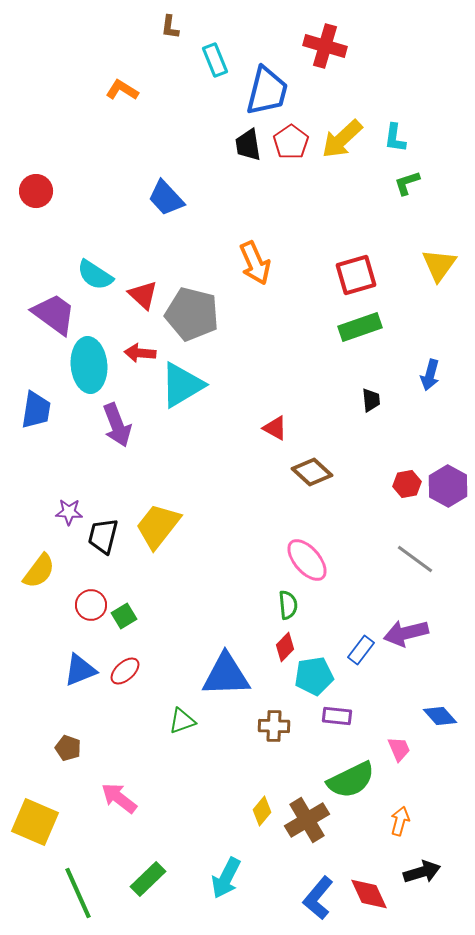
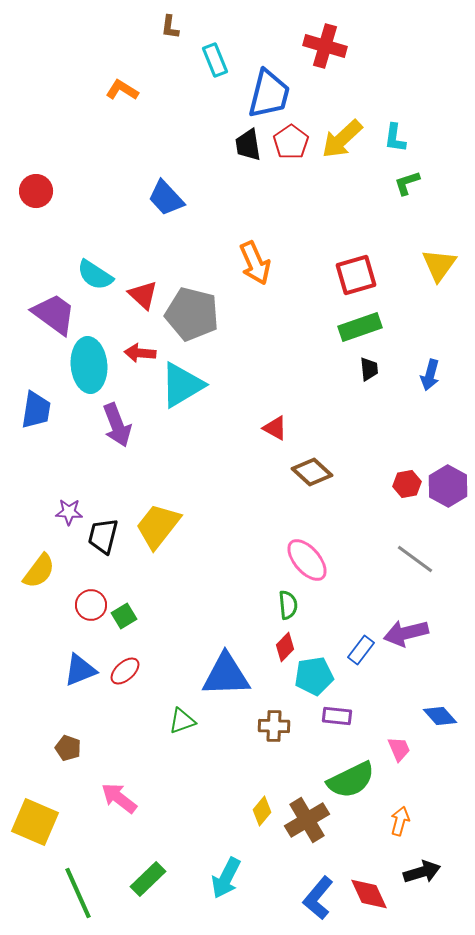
blue trapezoid at (267, 91): moved 2 px right, 3 px down
black trapezoid at (371, 400): moved 2 px left, 31 px up
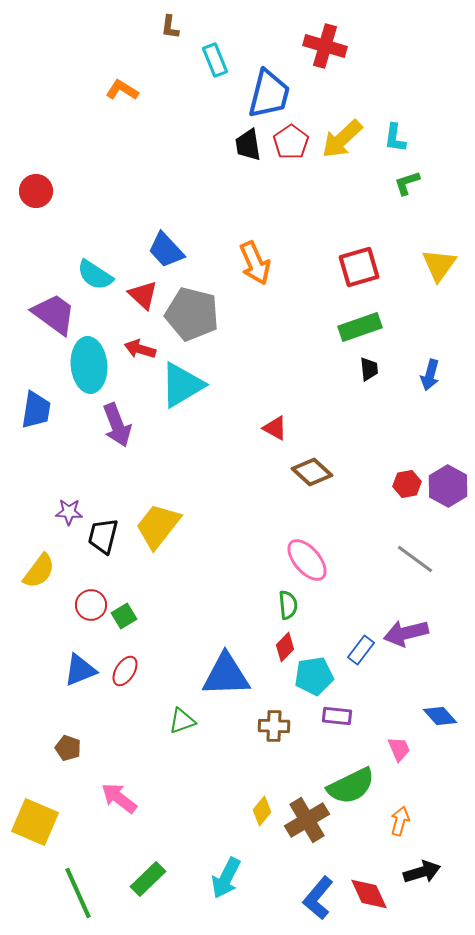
blue trapezoid at (166, 198): moved 52 px down
red square at (356, 275): moved 3 px right, 8 px up
red arrow at (140, 353): moved 4 px up; rotated 12 degrees clockwise
red ellipse at (125, 671): rotated 16 degrees counterclockwise
green semicircle at (351, 780): moved 6 px down
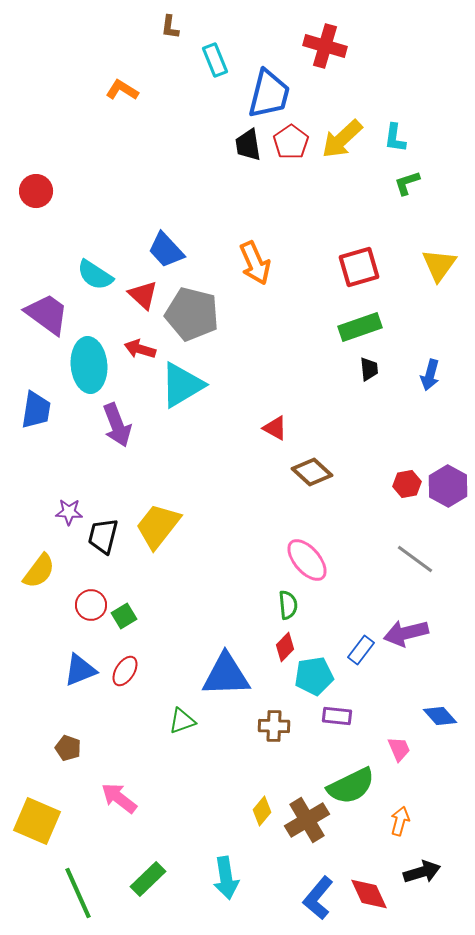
purple trapezoid at (54, 314): moved 7 px left
yellow square at (35, 822): moved 2 px right, 1 px up
cyan arrow at (226, 878): rotated 36 degrees counterclockwise
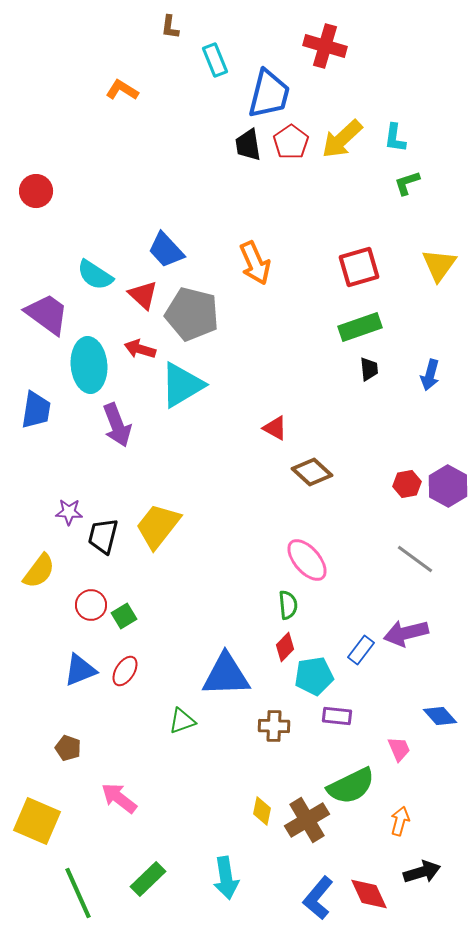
yellow diamond at (262, 811): rotated 28 degrees counterclockwise
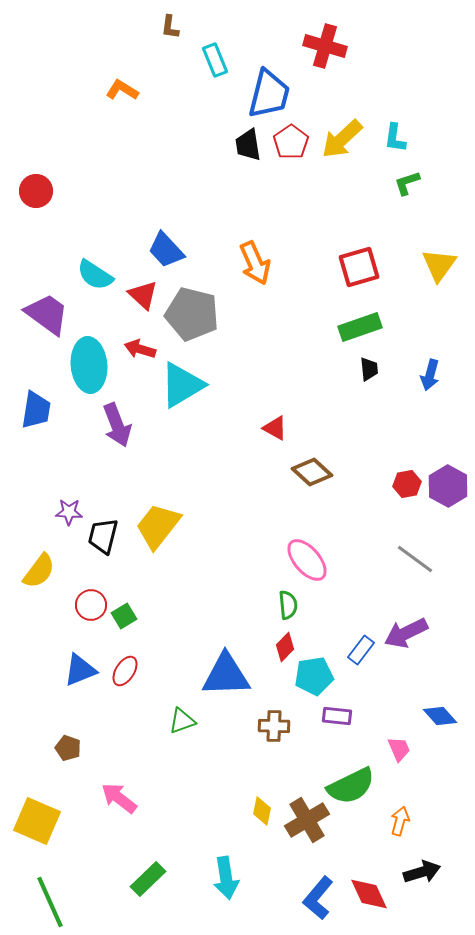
purple arrow at (406, 633): rotated 12 degrees counterclockwise
green line at (78, 893): moved 28 px left, 9 px down
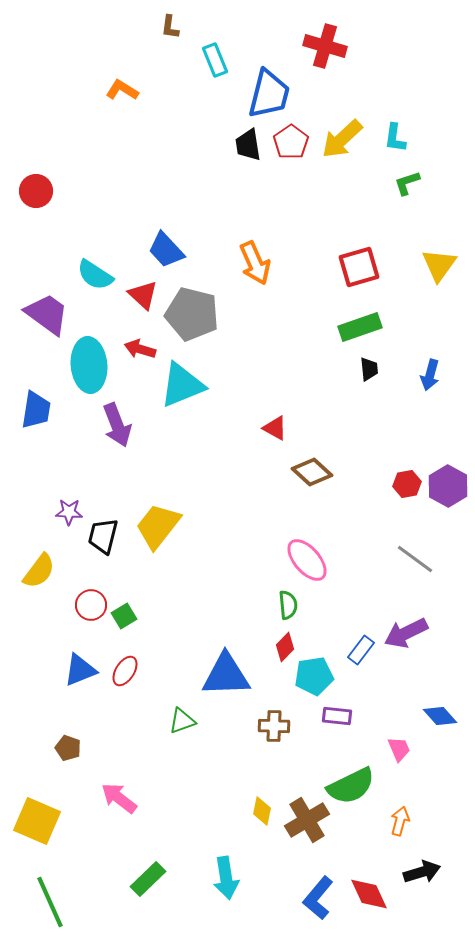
cyan triangle at (182, 385): rotated 9 degrees clockwise
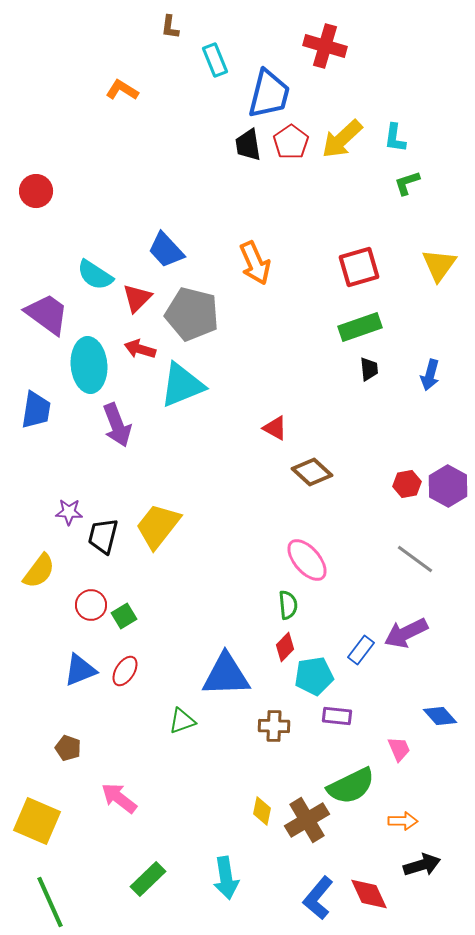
red triangle at (143, 295): moved 6 px left, 3 px down; rotated 32 degrees clockwise
orange arrow at (400, 821): moved 3 px right; rotated 76 degrees clockwise
black arrow at (422, 872): moved 7 px up
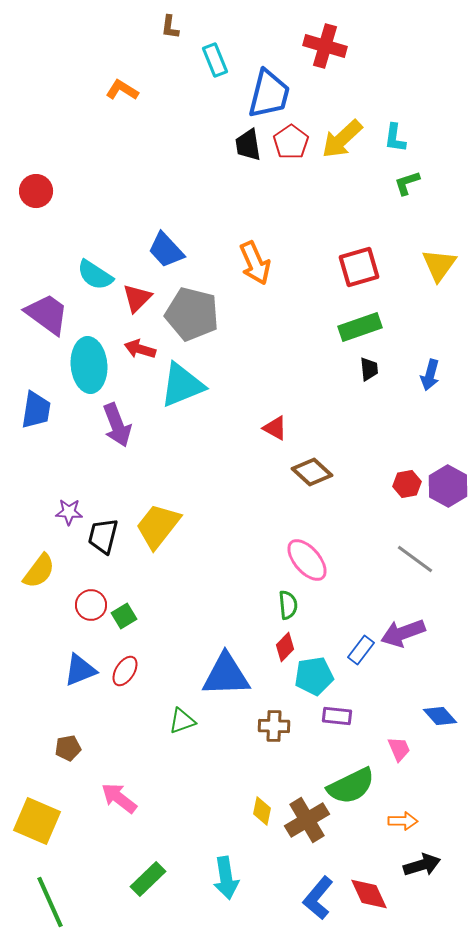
purple arrow at (406, 633): moved 3 px left; rotated 6 degrees clockwise
brown pentagon at (68, 748): rotated 30 degrees counterclockwise
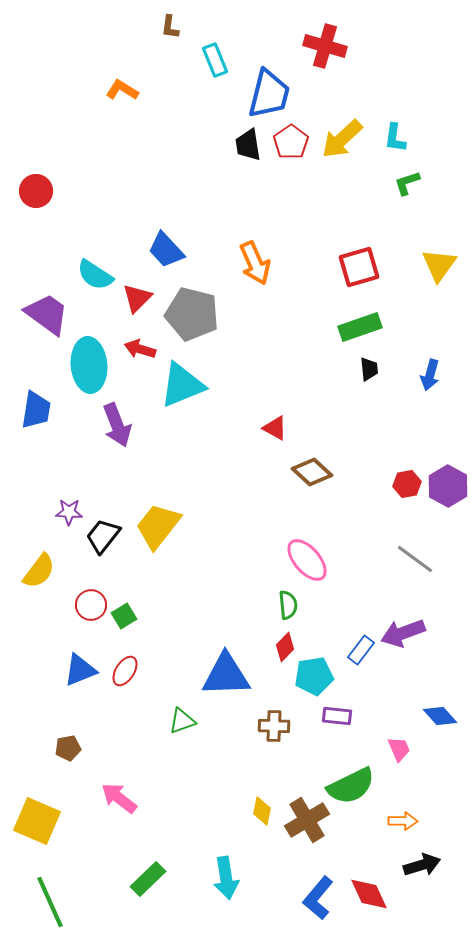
black trapezoid at (103, 536): rotated 24 degrees clockwise
